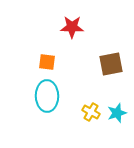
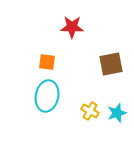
cyan ellipse: rotated 12 degrees clockwise
yellow cross: moved 1 px left, 1 px up
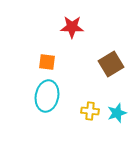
brown square: rotated 20 degrees counterclockwise
yellow cross: rotated 24 degrees counterclockwise
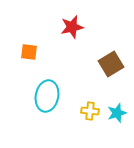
red star: rotated 15 degrees counterclockwise
orange square: moved 18 px left, 10 px up
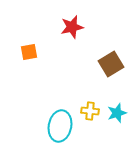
orange square: rotated 18 degrees counterclockwise
cyan ellipse: moved 13 px right, 30 px down
